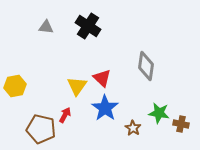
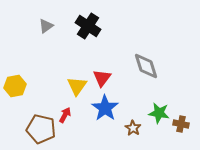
gray triangle: moved 1 px up; rotated 42 degrees counterclockwise
gray diamond: rotated 24 degrees counterclockwise
red triangle: rotated 24 degrees clockwise
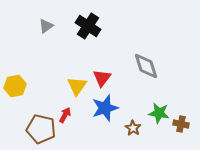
blue star: rotated 20 degrees clockwise
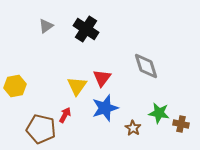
black cross: moved 2 px left, 3 px down
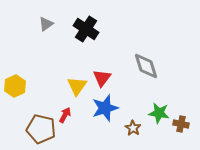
gray triangle: moved 2 px up
yellow hexagon: rotated 15 degrees counterclockwise
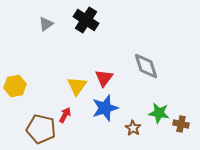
black cross: moved 9 px up
red triangle: moved 2 px right
yellow hexagon: rotated 15 degrees clockwise
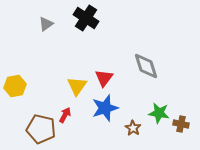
black cross: moved 2 px up
